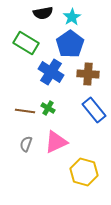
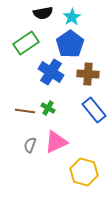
green rectangle: rotated 65 degrees counterclockwise
gray semicircle: moved 4 px right, 1 px down
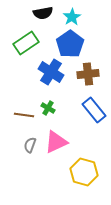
brown cross: rotated 10 degrees counterclockwise
brown line: moved 1 px left, 4 px down
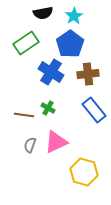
cyan star: moved 2 px right, 1 px up
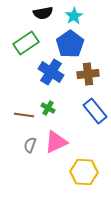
blue rectangle: moved 1 px right, 1 px down
yellow hexagon: rotated 12 degrees counterclockwise
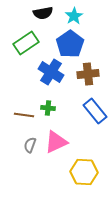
green cross: rotated 24 degrees counterclockwise
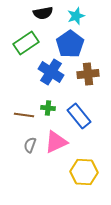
cyan star: moved 2 px right; rotated 12 degrees clockwise
blue rectangle: moved 16 px left, 5 px down
